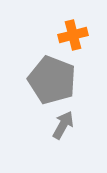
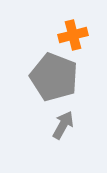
gray pentagon: moved 2 px right, 3 px up
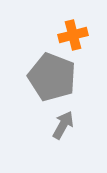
gray pentagon: moved 2 px left
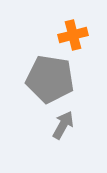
gray pentagon: moved 2 px left, 2 px down; rotated 12 degrees counterclockwise
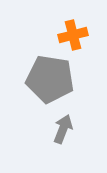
gray arrow: moved 4 px down; rotated 8 degrees counterclockwise
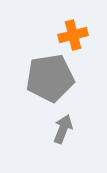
gray pentagon: moved 1 px up; rotated 18 degrees counterclockwise
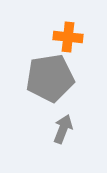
orange cross: moved 5 px left, 2 px down; rotated 20 degrees clockwise
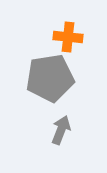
gray arrow: moved 2 px left, 1 px down
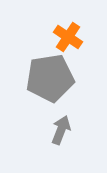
orange cross: rotated 28 degrees clockwise
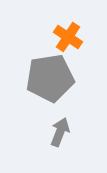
gray arrow: moved 1 px left, 2 px down
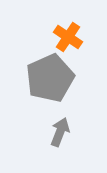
gray pentagon: rotated 15 degrees counterclockwise
